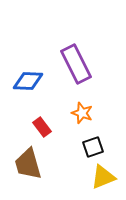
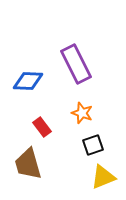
black square: moved 2 px up
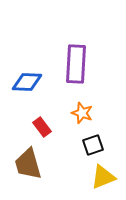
purple rectangle: rotated 30 degrees clockwise
blue diamond: moved 1 px left, 1 px down
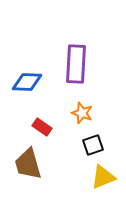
red rectangle: rotated 18 degrees counterclockwise
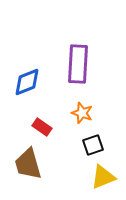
purple rectangle: moved 2 px right
blue diamond: rotated 24 degrees counterclockwise
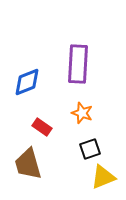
black square: moved 3 px left, 4 px down
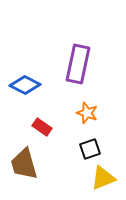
purple rectangle: rotated 9 degrees clockwise
blue diamond: moved 2 px left, 3 px down; rotated 48 degrees clockwise
orange star: moved 5 px right
brown trapezoid: moved 4 px left
yellow triangle: moved 1 px down
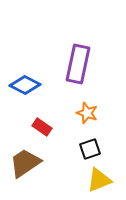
brown trapezoid: moved 1 px right, 1 px up; rotated 72 degrees clockwise
yellow triangle: moved 4 px left, 2 px down
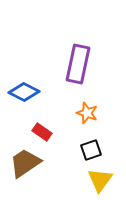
blue diamond: moved 1 px left, 7 px down
red rectangle: moved 5 px down
black square: moved 1 px right, 1 px down
yellow triangle: moved 1 px right; rotated 32 degrees counterclockwise
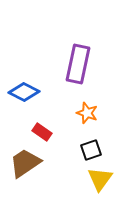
yellow triangle: moved 1 px up
